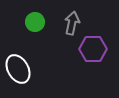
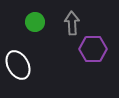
gray arrow: rotated 15 degrees counterclockwise
white ellipse: moved 4 px up
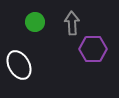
white ellipse: moved 1 px right
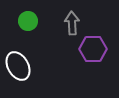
green circle: moved 7 px left, 1 px up
white ellipse: moved 1 px left, 1 px down
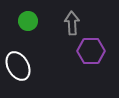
purple hexagon: moved 2 px left, 2 px down
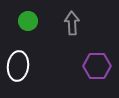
purple hexagon: moved 6 px right, 15 px down
white ellipse: rotated 36 degrees clockwise
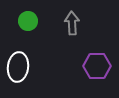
white ellipse: moved 1 px down
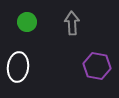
green circle: moved 1 px left, 1 px down
purple hexagon: rotated 12 degrees clockwise
